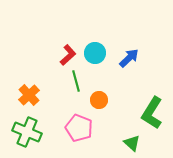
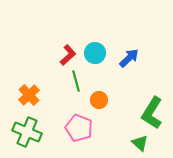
green triangle: moved 8 px right
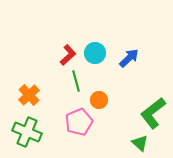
green L-shape: moved 1 px right; rotated 20 degrees clockwise
pink pentagon: moved 6 px up; rotated 28 degrees clockwise
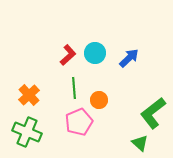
green line: moved 2 px left, 7 px down; rotated 10 degrees clockwise
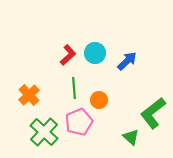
blue arrow: moved 2 px left, 3 px down
green cross: moved 17 px right; rotated 20 degrees clockwise
green triangle: moved 9 px left, 6 px up
